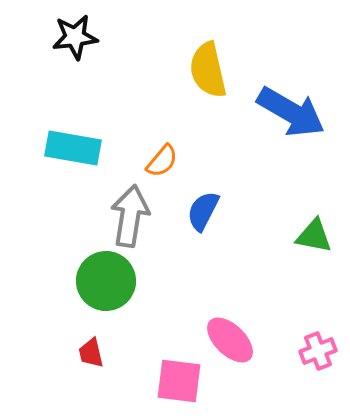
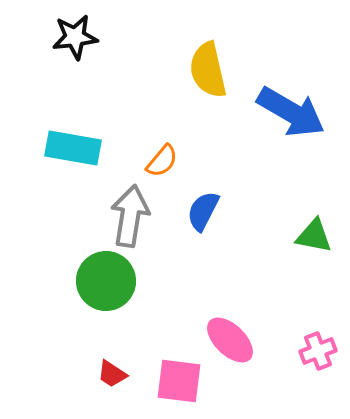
red trapezoid: moved 21 px right, 21 px down; rotated 44 degrees counterclockwise
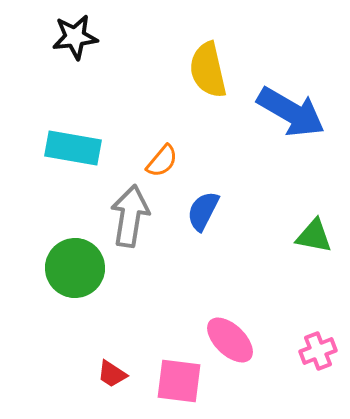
green circle: moved 31 px left, 13 px up
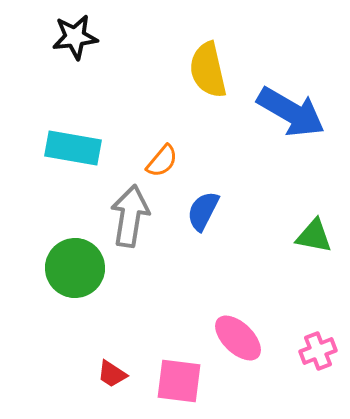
pink ellipse: moved 8 px right, 2 px up
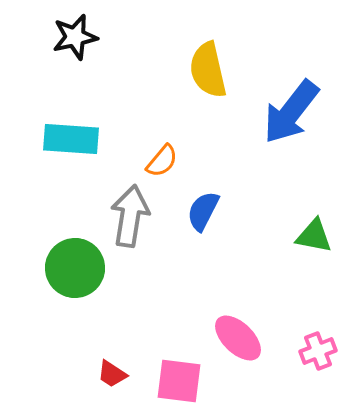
black star: rotated 6 degrees counterclockwise
blue arrow: rotated 98 degrees clockwise
cyan rectangle: moved 2 px left, 9 px up; rotated 6 degrees counterclockwise
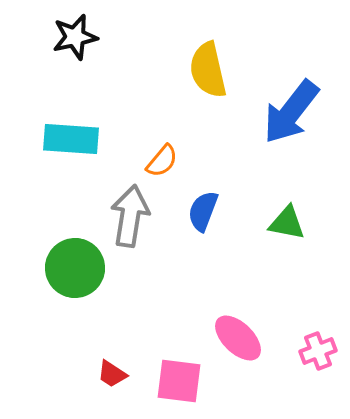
blue semicircle: rotated 6 degrees counterclockwise
green triangle: moved 27 px left, 13 px up
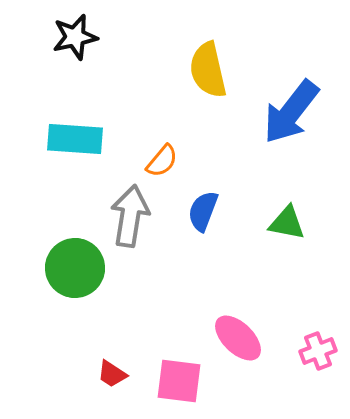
cyan rectangle: moved 4 px right
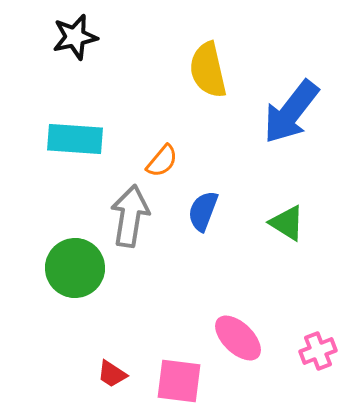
green triangle: rotated 21 degrees clockwise
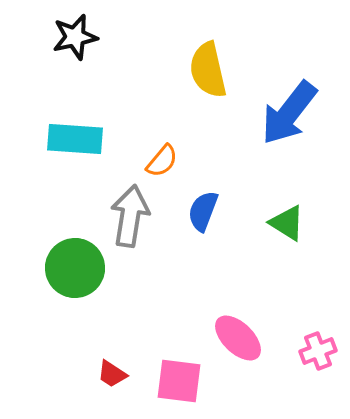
blue arrow: moved 2 px left, 1 px down
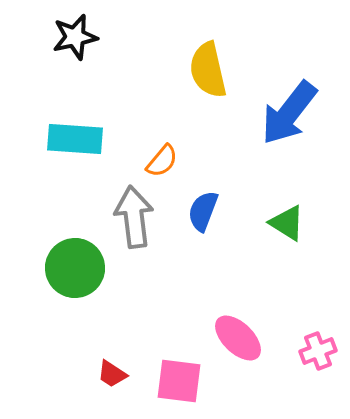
gray arrow: moved 4 px right, 1 px down; rotated 16 degrees counterclockwise
